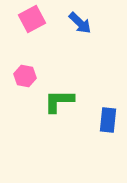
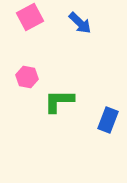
pink square: moved 2 px left, 2 px up
pink hexagon: moved 2 px right, 1 px down
blue rectangle: rotated 15 degrees clockwise
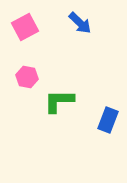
pink square: moved 5 px left, 10 px down
